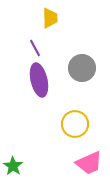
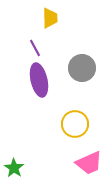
green star: moved 1 px right, 2 px down
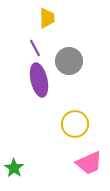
yellow trapezoid: moved 3 px left
gray circle: moved 13 px left, 7 px up
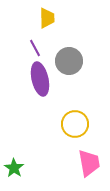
purple ellipse: moved 1 px right, 1 px up
pink trapezoid: rotated 76 degrees counterclockwise
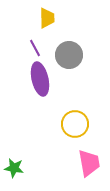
gray circle: moved 6 px up
green star: rotated 24 degrees counterclockwise
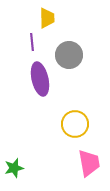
purple line: moved 3 px left, 6 px up; rotated 24 degrees clockwise
green star: rotated 24 degrees counterclockwise
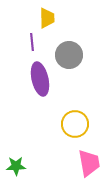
green star: moved 2 px right, 2 px up; rotated 12 degrees clockwise
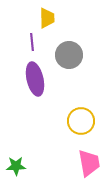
purple ellipse: moved 5 px left
yellow circle: moved 6 px right, 3 px up
